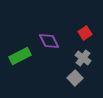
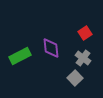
purple diamond: moved 2 px right, 7 px down; rotated 20 degrees clockwise
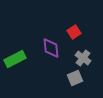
red square: moved 11 px left, 1 px up
green rectangle: moved 5 px left, 3 px down
gray square: rotated 21 degrees clockwise
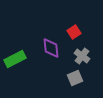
gray cross: moved 1 px left, 2 px up
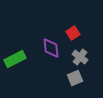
red square: moved 1 px left, 1 px down
gray cross: moved 2 px left, 1 px down
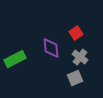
red square: moved 3 px right
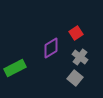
purple diamond: rotated 65 degrees clockwise
green rectangle: moved 9 px down
gray square: rotated 28 degrees counterclockwise
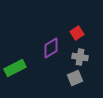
red square: moved 1 px right
gray cross: rotated 28 degrees counterclockwise
gray square: rotated 28 degrees clockwise
